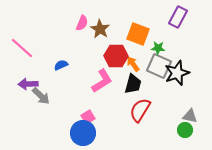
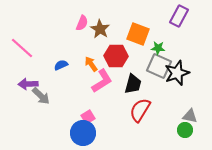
purple rectangle: moved 1 px right, 1 px up
orange arrow: moved 42 px left
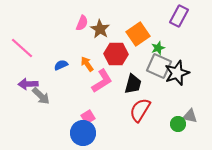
orange square: rotated 35 degrees clockwise
green star: rotated 24 degrees counterclockwise
red hexagon: moved 2 px up
orange arrow: moved 4 px left
green circle: moved 7 px left, 6 px up
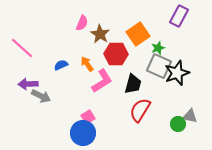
brown star: moved 5 px down
gray arrow: rotated 18 degrees counterclockwise
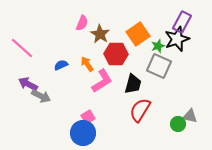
purple rectangle: moved 3 px right, 6 px down
green star: moved 2 px up
black star: moved 34 px up
purple arrow: rotated 30 degrees clockwise
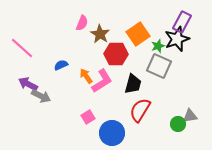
orange arrow: moved 1 px left, 12 px down
gray triangle: rotated 21 degrees counterclockwise
blue circle: moved 29 px right
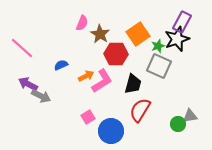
orange arrow: rotated 98 degrees clockwise
blue circle: moved 1 px left, 2 px up
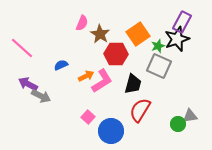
pink square: rotated 16 degrees counterclockwise
